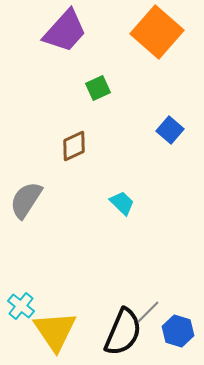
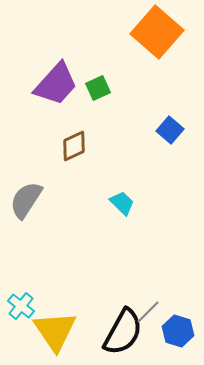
purple trapezoid: moved 9 px left, 53 px down
black semicircle: rotated 6 degrees clockwise
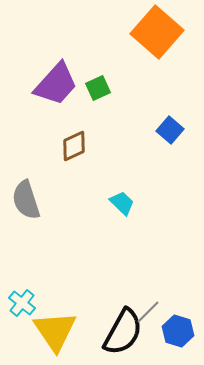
gray semicircle: rotated 51 degrees counterclockwise
cyan cross: moved 1 px right, 3 px up
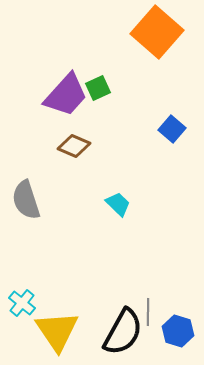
purple trapezoid: moved 10 px right, 11 px down
blue square: moved 2 px right, 1 px up
brown diamond: rotated 48 degrees clockwise
cyan trapezoid: moved 4 px left, 1 px down
gray line: rotated 44 degrees counterclockwise
yellow triangle: moved 2 px right
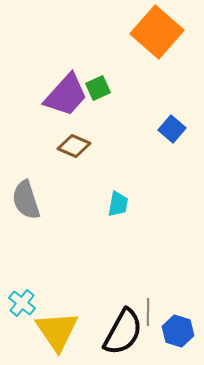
cyan trapezoid: rotated 56 degrees clockwise
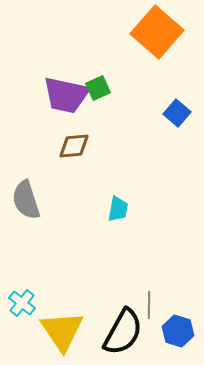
purple trapezoid: rotated 60 degrees clockwise
blue square: moved 5 px right, 16 px up
brown diamond: rotated 28 degrees counterclockwise
cyan trapezoid: moved 5 px down
gray line: moved 1 px right, 7 px up
yellow triangle: moved 5 px right
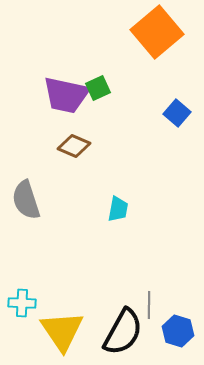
orange square: rotated 9 degrees clockwise
brown diamond: rotated 28 degrees clockwise
cyan cross: rotated 36 degrees counterclockwise
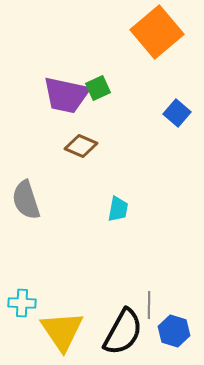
brown diamond: moved 7 px right
blue hexagon: moved 4 px left
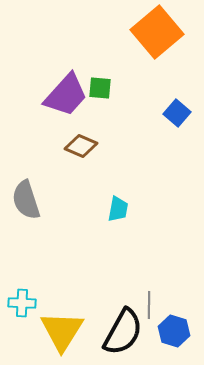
green square: moved 2 px right; rotated 30 degrees clockwise
purple trapezoid: rotated 60 degrees counterclockwise
yellow triangle: rotated 6 degrees clockwise
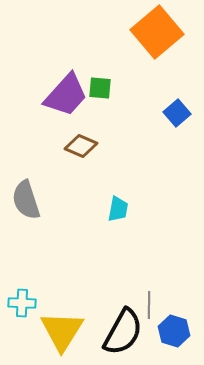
blue square: rotated 8 degrees clockwise
